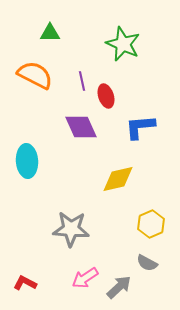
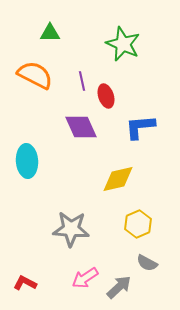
yellow hexagon: moved 13 px left
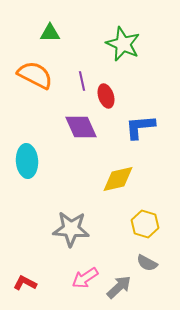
yellow hexagon: moved 7 px right; rotated 20 degrees counterclockwise
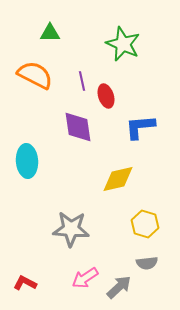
purple diamond: moved 3 px left; rotated 16 degrees clockwise
gray semicircle: rotated 35 degrees counterclockwise
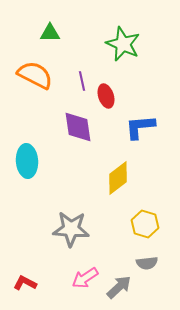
yellow diamond: moved 1 px up; rotated 24 degrees counterclockwise
